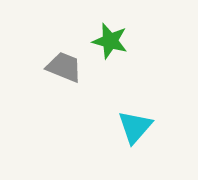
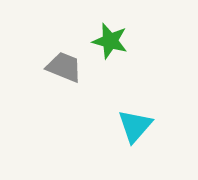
cyan triangle: moved 1 px up
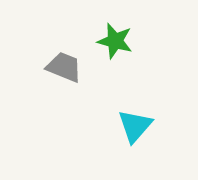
green star: moved 5 px right
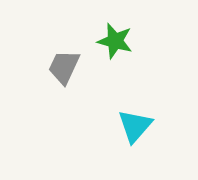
gray trapezoid: rotated 87 degrees counterclockwise
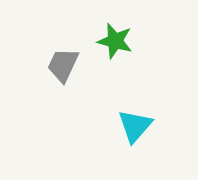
gray trapezoid: moved 1 px left, 2 px up
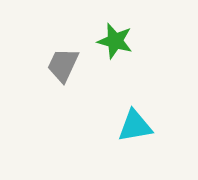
cyan triangle: rotated 39 degrees clockwise
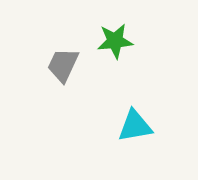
green star: rotated 21 degrees counterclockwise
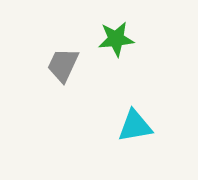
green star: moved 1 px right, 2 px up
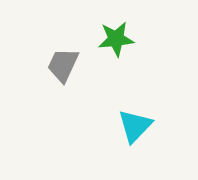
cyan triangle: rotated 36 degrees counterclockwise
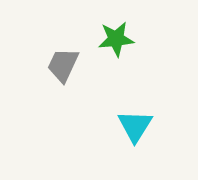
cyan triangle: rotated 12 degrees counterclockwise
